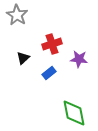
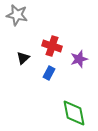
gray star: rotated 20 degrees counterclockwise
red cross: moved 2 px down; rotated 36 degrees clockwise
purple star: rotated 24 degrees counterclockwise
blue rectangle: rotated 24 degrees counterclockwise
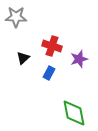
gray star: moved 1 px left, 2 px down; rotated 10 degrees counterclockwise
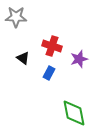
black triangle: rotated 40 degrees counterclockwise
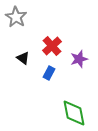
gray star: rotated 30 degrees clockwise
red cross: rotated 30 degrees clockwise
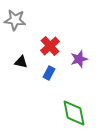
gray star: moved 1 px left, 3 px down; rotated 25 degrees counterclockwise
red cross: moved 2 px left
black triangle: moved 2 px left, 4 px down; rotated 24 degrees counterclockwise
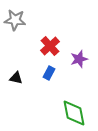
black triangle: moved 5 px left, 16 px down
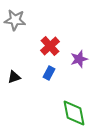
black triangle: moved 2 px left, 1 px up; rotated 32 degrees counterclockwise
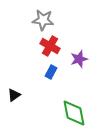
gray star: moved 28 px right
red cross: rotated 18 degrees counterclockwise
blue rectangle: moved 2 px right, 1 px up
black triangle: moved 18 px down; rotated 16 degrees counterclockwise
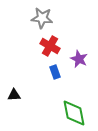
gray star: moved 1 px left, 2 px up
purple star: rotated 30 degrees counterclockwise
blue rectangle: moved 4 px right; rotated 48 degrees counterclockwise
black triangle: rotated 32 degrees clockwise
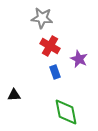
green diamond: moved 8 px left, 1 px up
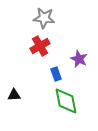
gray star: moved 2 px right
red cross: moved 10 px left; rotated 30 degrees clockwise
blue rectangle: moved 1 px right, 2 px down
green diamond: moved 11 px up
